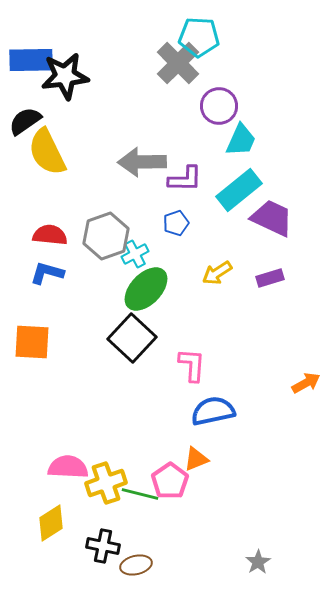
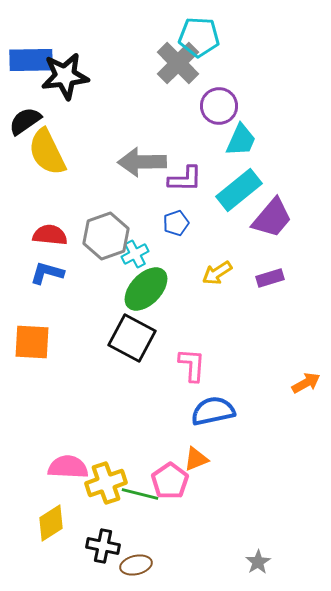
purple trapezoid: rotated 105 degrees clockwise
black square: rotated 15 degrees counterclockwise
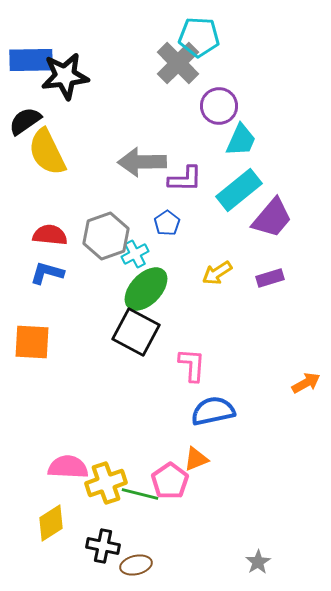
blue pentagon: moved 9 px left; rotated 15 degrees counterclockwise
black square: moved 4 px right, 6 px up
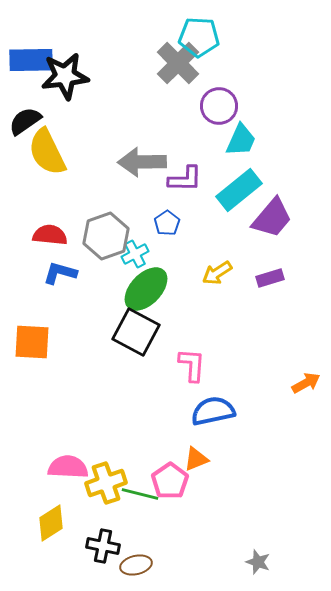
blue L-shape: moved 13 px right
gray star: rotated 20 degrees counterclockwise
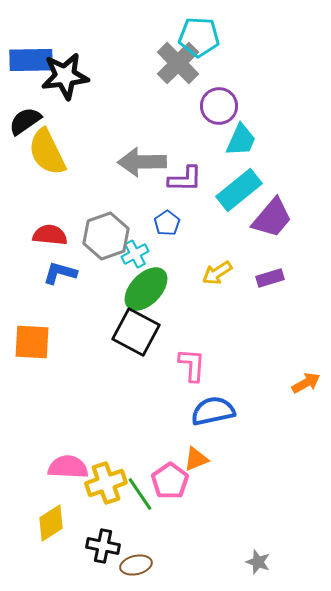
green line: rotated 42 degrees clockwise
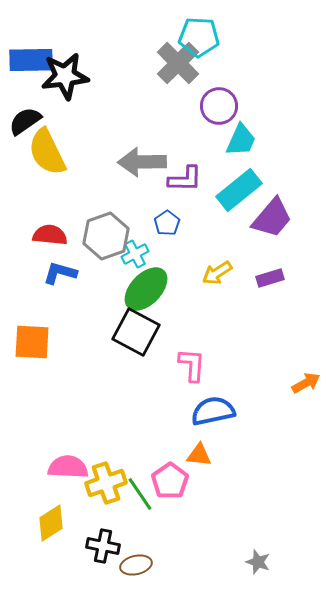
orange triangle: moved 3 px right, 4 px up; rotated 28 degrees clockwise
